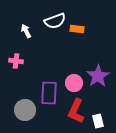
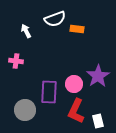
white semicircle: moved 2 px up
pink circle: moved 1 px down
purple rectangle: moved 1 px up
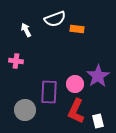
white arrow: moved 1 px up
pink circle: moved 1 px right
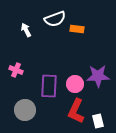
pink cross: moved 9 px down; rotated 16 degrees clockwise
purple star: rotated 30 degrees clockwise
purple rectangle: moved 6 px up
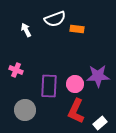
white rectangle: moved 2 px right, 2 px down; rotated 64 degrees clockwise
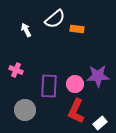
white semicircle: rotated 20 degrees counterclockwise
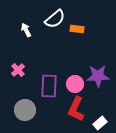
pink cross: moved 2 px right; rotated 24 degrees clockwise
red L-shape: moved 2 px up
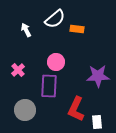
pink circle: moved 19 px left, 22 px up
white rectangle: moved 3 px left, 1 px up; rotated 56 degrees counterclockwise
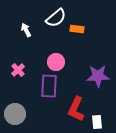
white semicircle: moved 1 px right, 1 px up
gray circle: moved 10 px left, 4 px down
